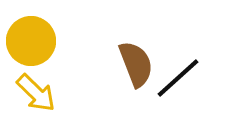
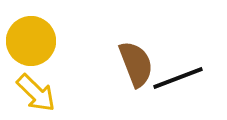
black line: rotated 21 degrees clockwise
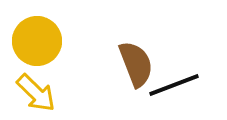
yellow circle: moved 6 px right
black line: moved 4 px left, 7 px down
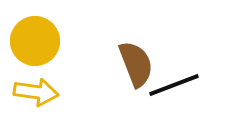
yellow circle: moved 2 px left
yellow arrow: moved 1 px up; rotated 36 degrees counterclockwise
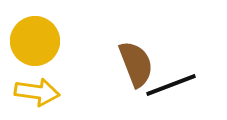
black line: moved 3 px left
yellow arrow: moved 1 px right
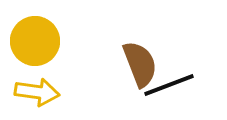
brown semicircle: moved 4 px right
black line: moved 2 px left
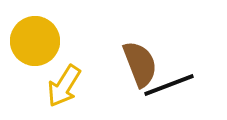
yellow arrow: moved 27 px right, 6 px up; rotated 114 degrees clockwise
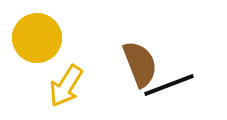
yellow circle: moved 2 px right, 3 px up
yellow arrow: moved 2 px right
